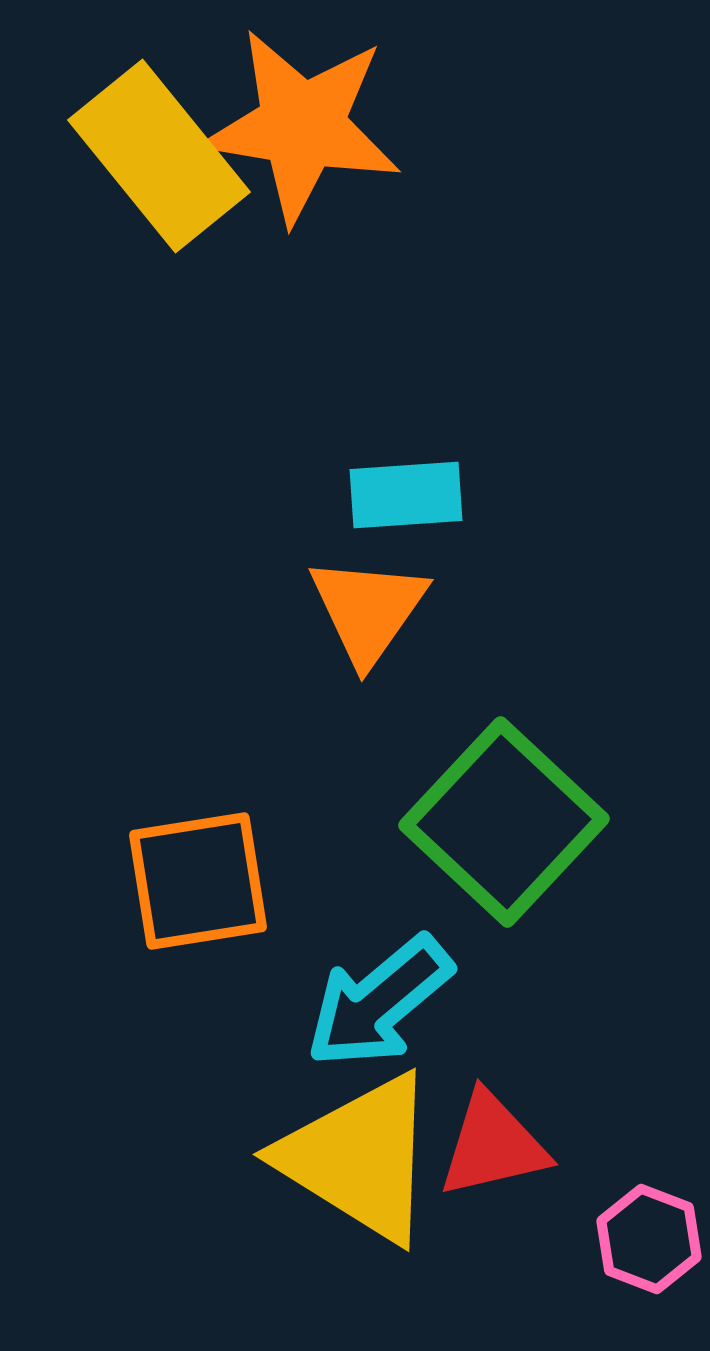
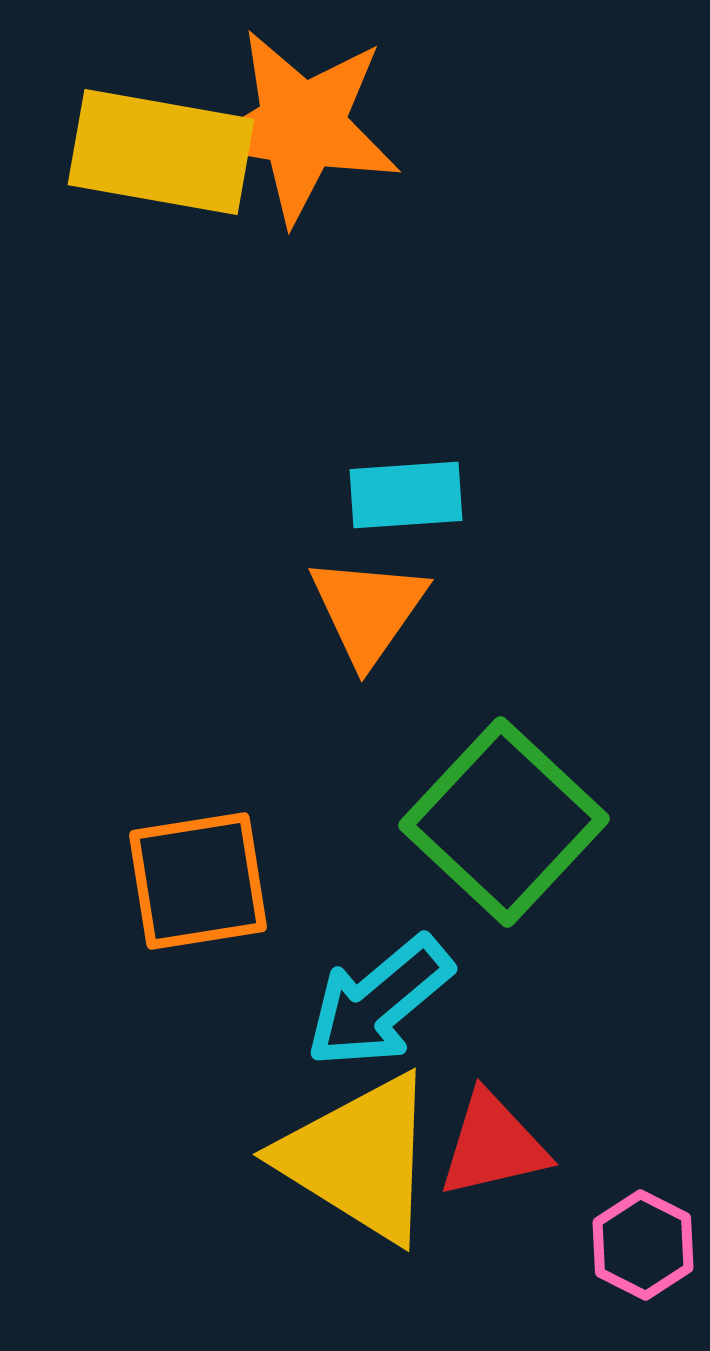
yellow rectangle: moved 2 px right, 4 px up; rotated 41 degrees counterclockwise
pink hexagon: moved 6 px left, 6 px down; rotated 6 degrees clockwise
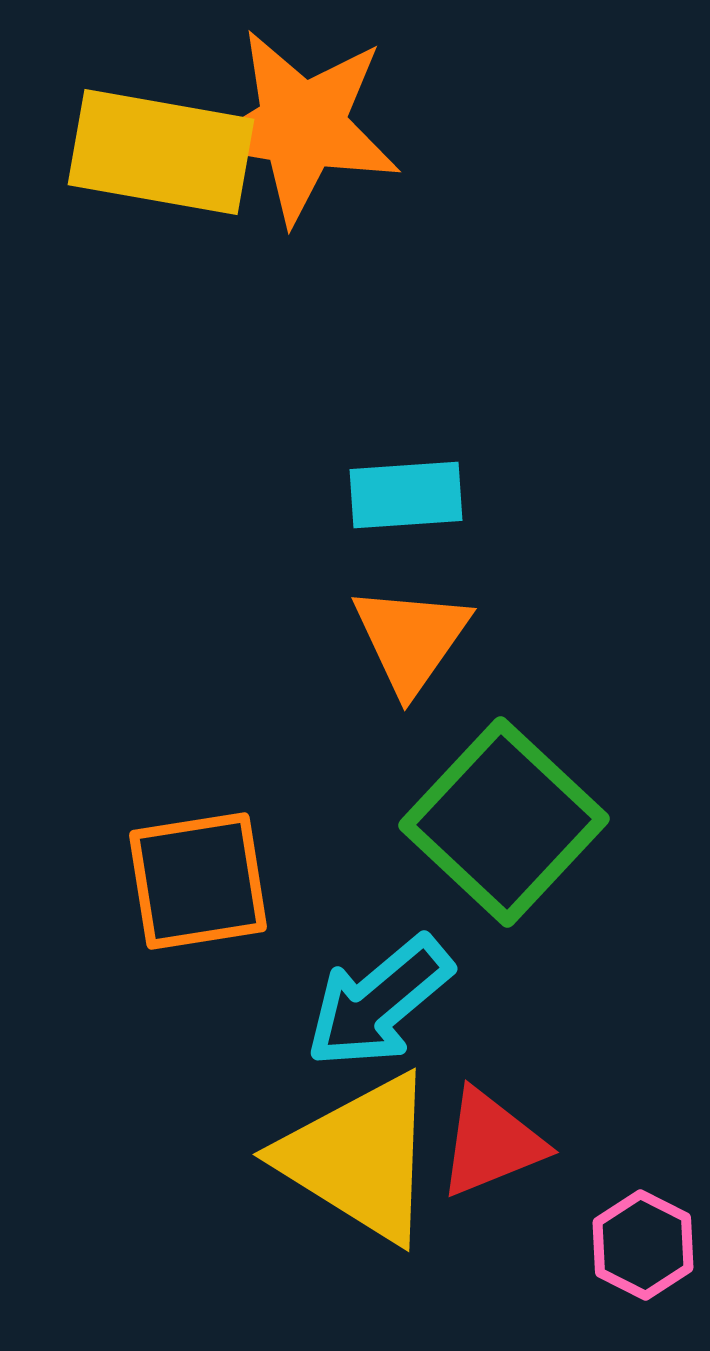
orange triangle: moved 43 px right, 29 px down
red triangle: moved 2 px left, 2 px up; rotated 9 degrees counterclockwise
